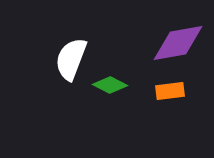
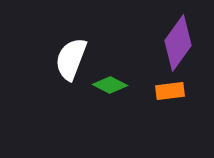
purple diamond: rotated 44 degrees counterclockwise
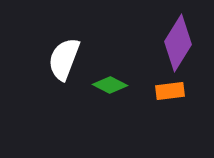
purple diamond: rotated 4 degrees counterclockwise
white semicircle: moved 7 px left
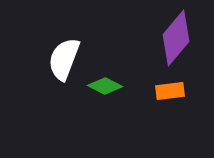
purple diamond: moved 2 px left, 5 px up; rotated 8 degrees clockwise
green diamond: moved 5 px left, 1 px down
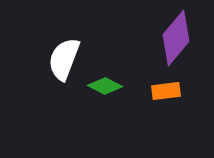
orange rectangle: moved 4 px left
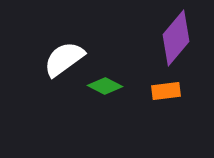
white semicircle: rotated 33 degrees clockwise
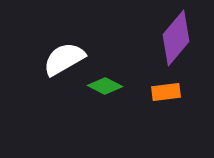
white semicircle: rotated 6 degrees clockwise
orange rectangle: moved 1 px down
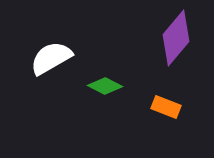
white semicircle: moved 13 px left, 1 px up
orange rectangle: moved 15 px down; rotated 28 degrees clockwise
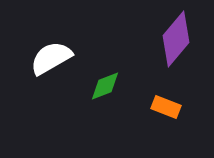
purple diamond: moved 1 px down
green diamond: rotated 48 degrees counterclockwise
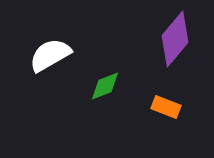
purple diamond: moved 1 px left
white semicircle: moved 1 px left, 3 px up
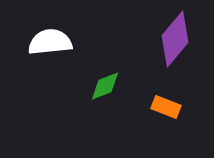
white semicircle: moved 13 px up; rotated 24 degrees clockwise
